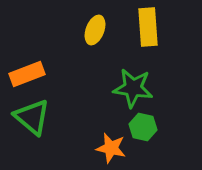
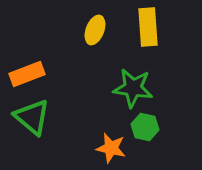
green hexagon: moved 2 px right
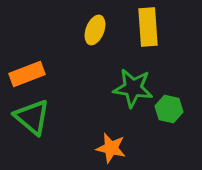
green hexagon: moved 24 px right, 18 px up
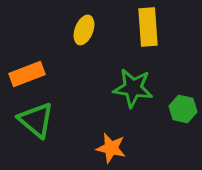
yellow ellipse: moved 11 px left
green hexagon: moved 14 px right
green triangle: moved 4 px right, 3 px down
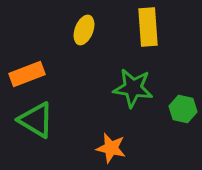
green triangle: rotated 9 degrees counterclockwise
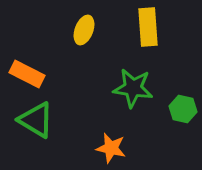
orange rectangle: rotated 48 degrees clockwise
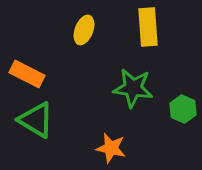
green hexagon: rotated 12 degrees clockwise
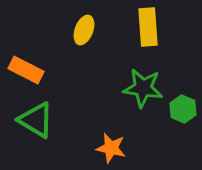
orange rectangle: moved 1 px left, 4 px up
green star: moved 10 px right
